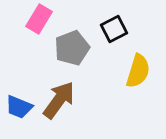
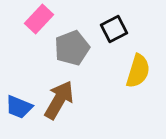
pink rectangle: rotated 12 degrees clockwise
brown arrow: rotated 6 degrees counterclockwise
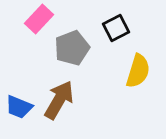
black square: moved 2 px right, 1 px up
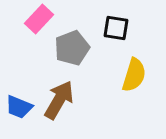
black square: rotated 36 degrees clockwise
yellow semicircle: moved 4 px left, 4 px down
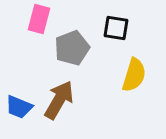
pink rectangle: rotated 28 degrees counterclockwise
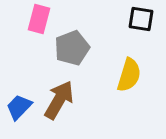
black square: moved 25 px right, 9 px up
yellow semicircle: moved 5 px left
blue trapezoid: rotated 112 degrees clockwise
